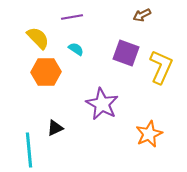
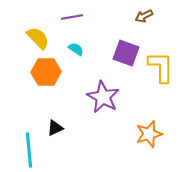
brown arrow: moved 2 px right, 1 px down
yellow L-shape: rotated 24 degrees counterclockwise
purple star: moved 1 px right, 7 px up
orange star: rotated 8 degrees clockwise
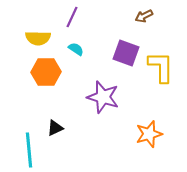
purple line: rotated 55 degrees counterclockwise
yellow semicircle: rotated 135 degrees clockwise
purple star: rotated 12 degrees counterclockwise
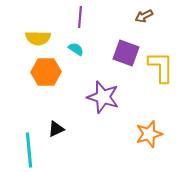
purple line: moved 8 px right; rotated 20 degrees counterclockwise
black triangle: moved 1 px right, 1 px down
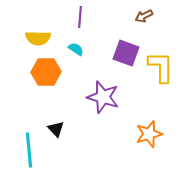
black triangle: rotated 48 degrees counterclockwise
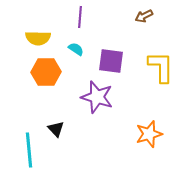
purple square: moved 15 px left, 8 px down; rotated 12 degrees counterclockwise
purple star: moved 6 px left
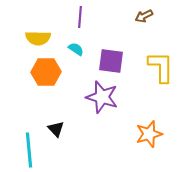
purple star: moved 5 px right
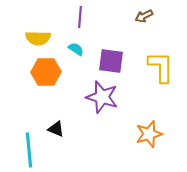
black triangle: rotated 24 degrees counterclockwise
